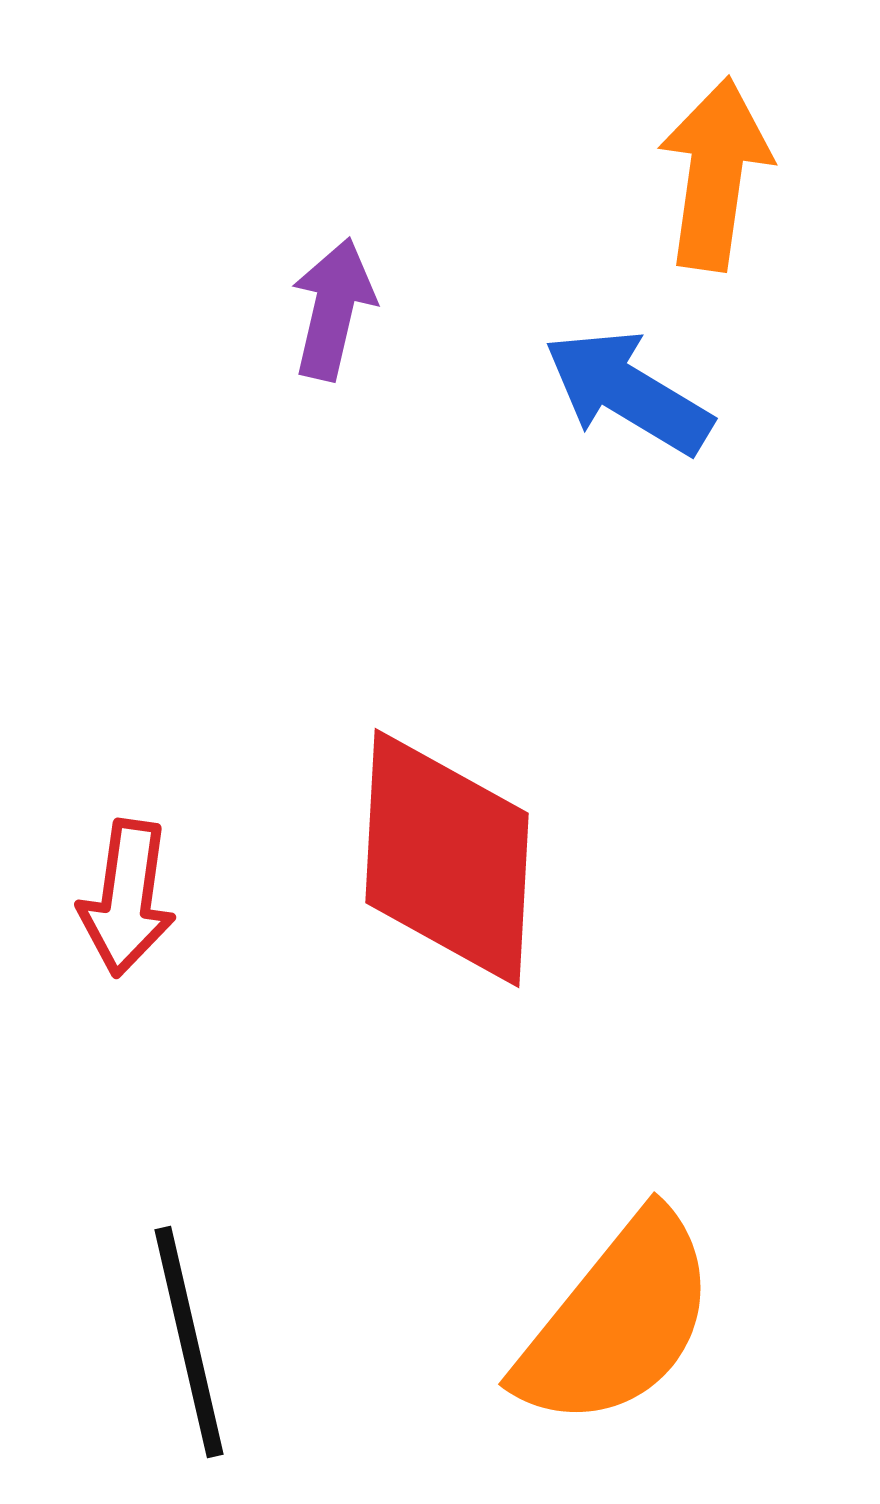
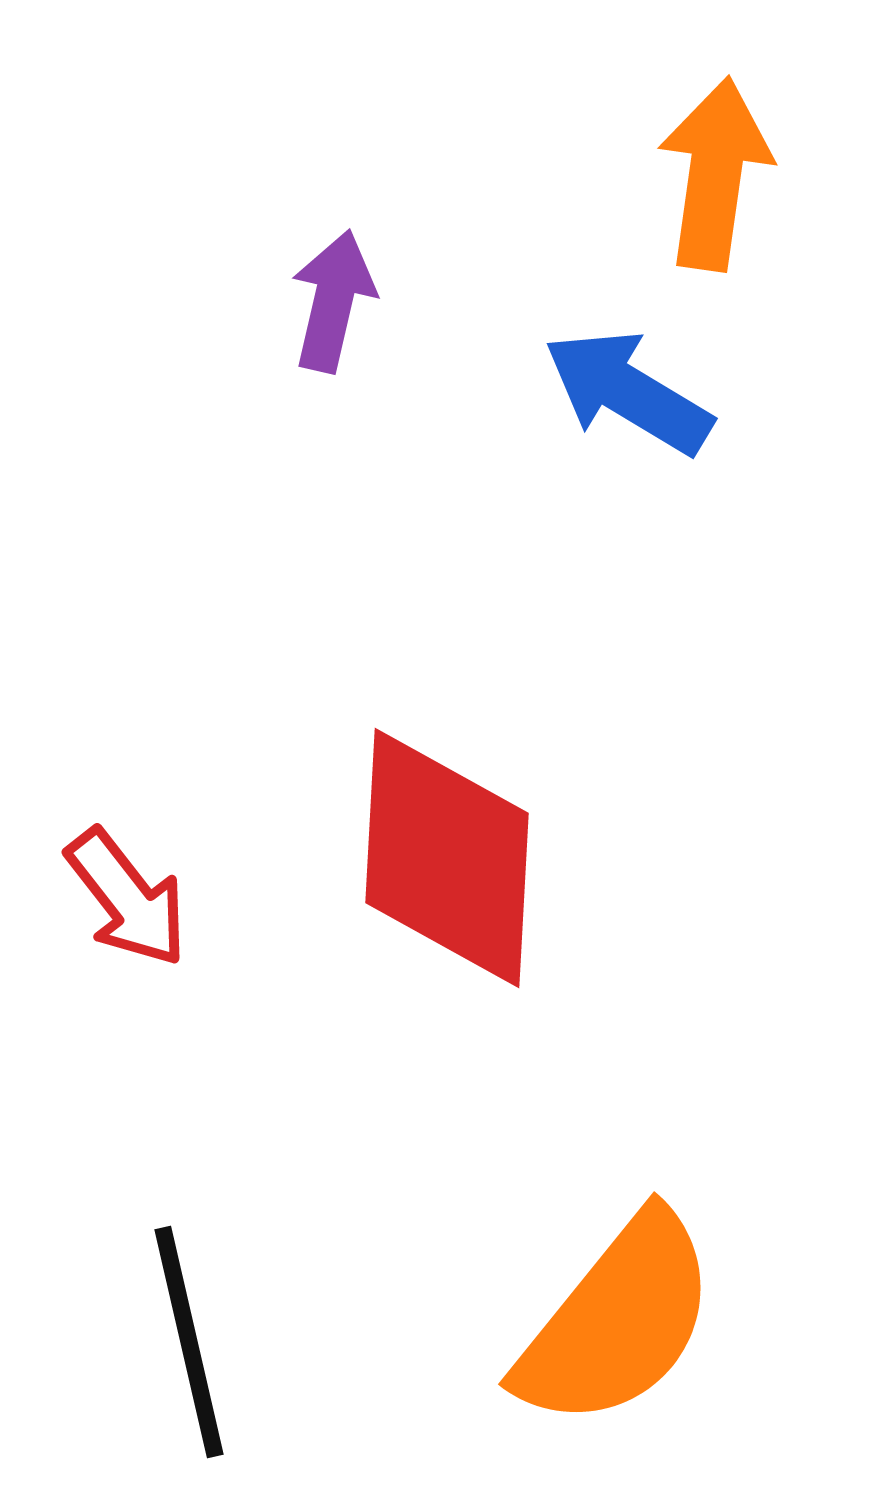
purple arrow: moved 8 px up
red arrow: rotated 46 degrees counterclockwise
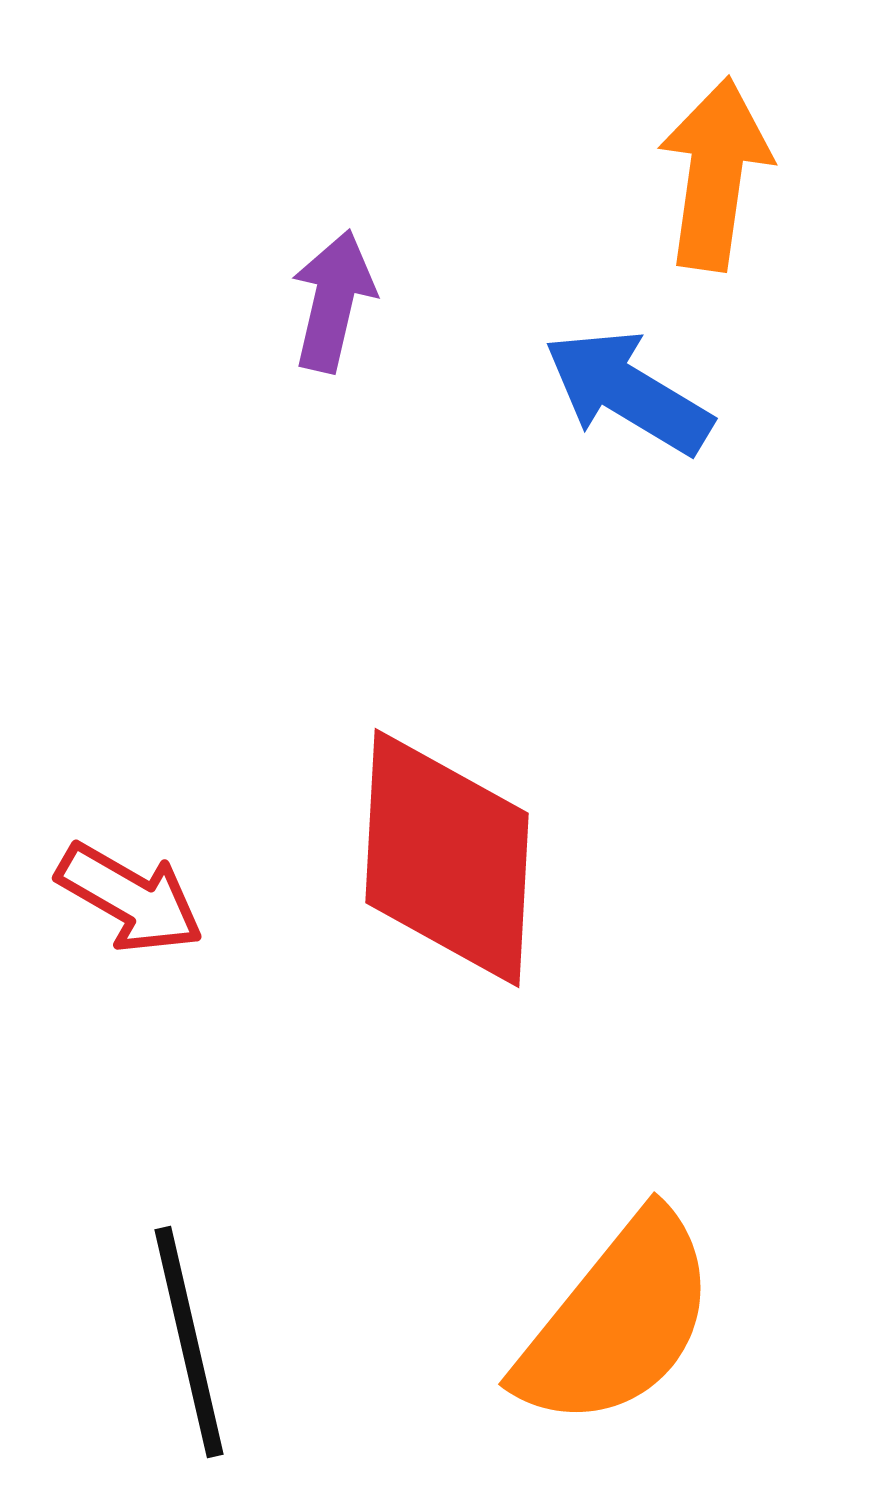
red arrow: moved 3 px right; rotated 22 degrees counterclockwise
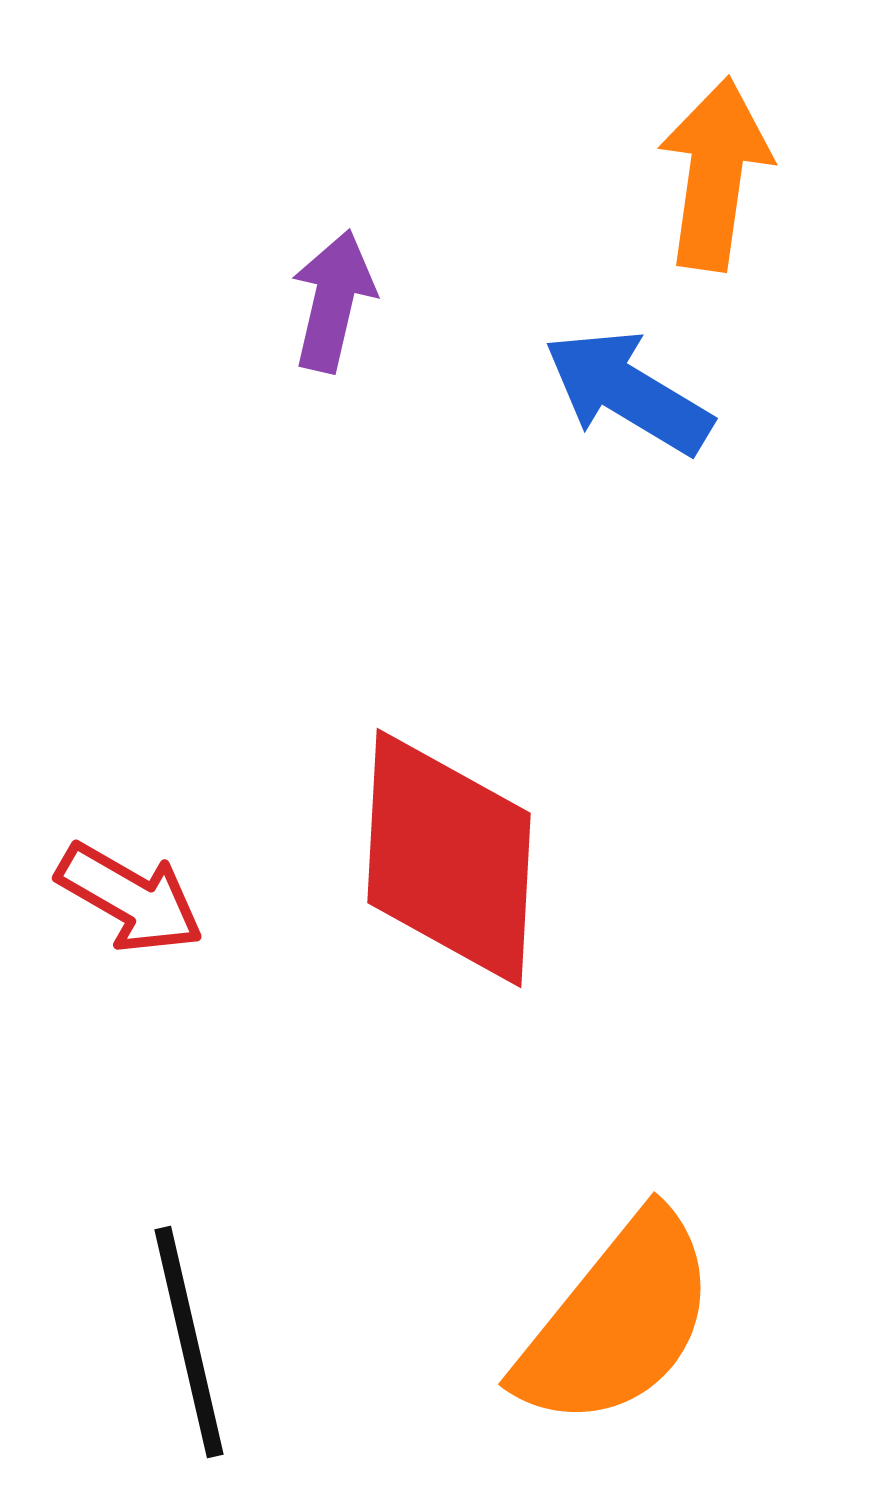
red diamond: moved 2 px right
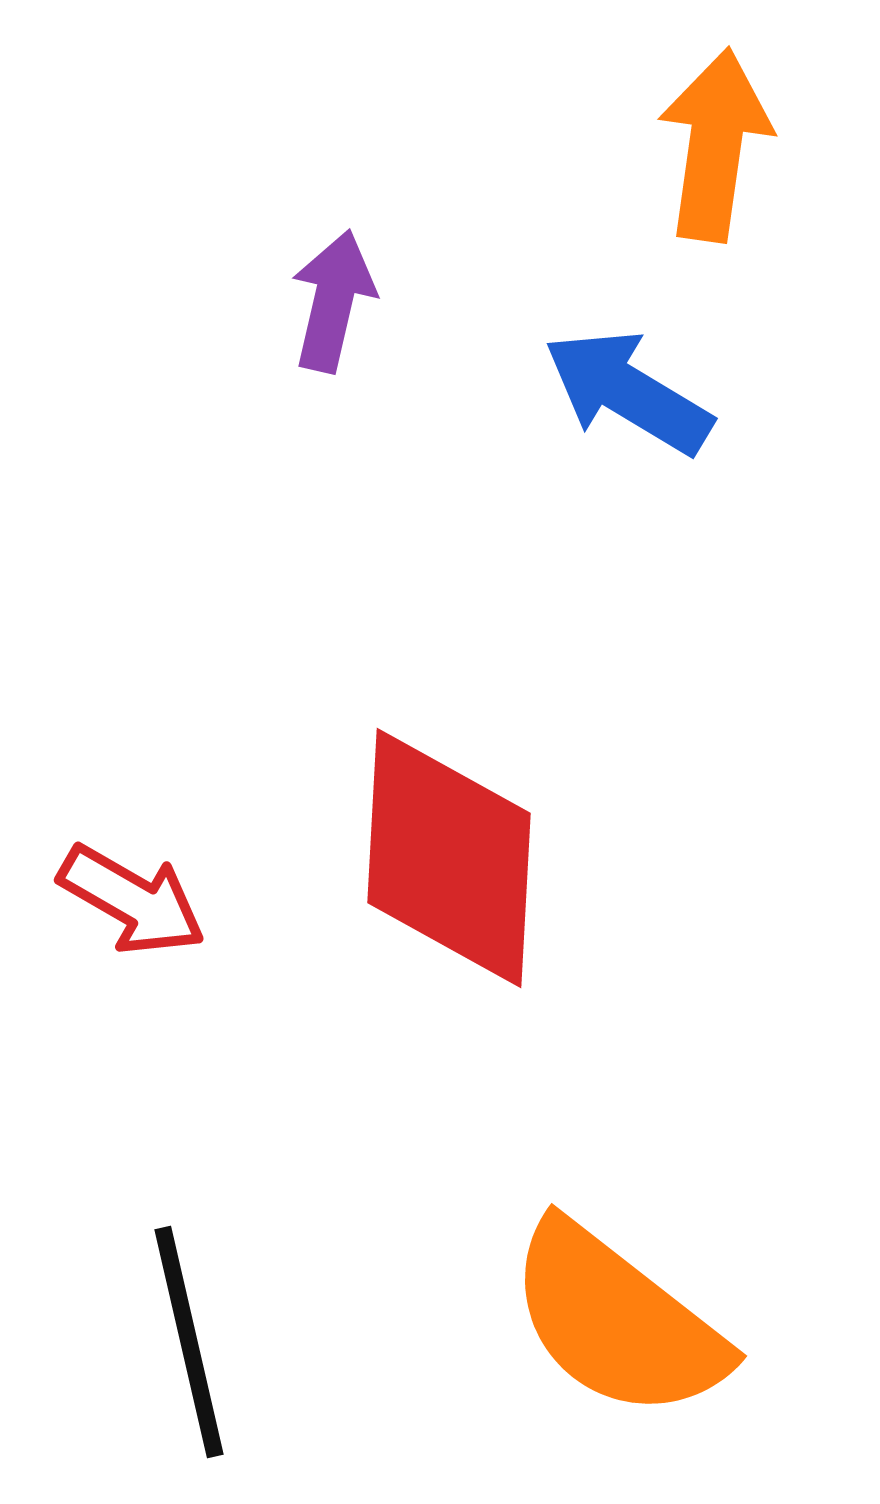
orange arrow: moved 29 px up
red arrow: moved 2 px right, 2 px down
orange semicircle: rotated 89 degrees clockwise
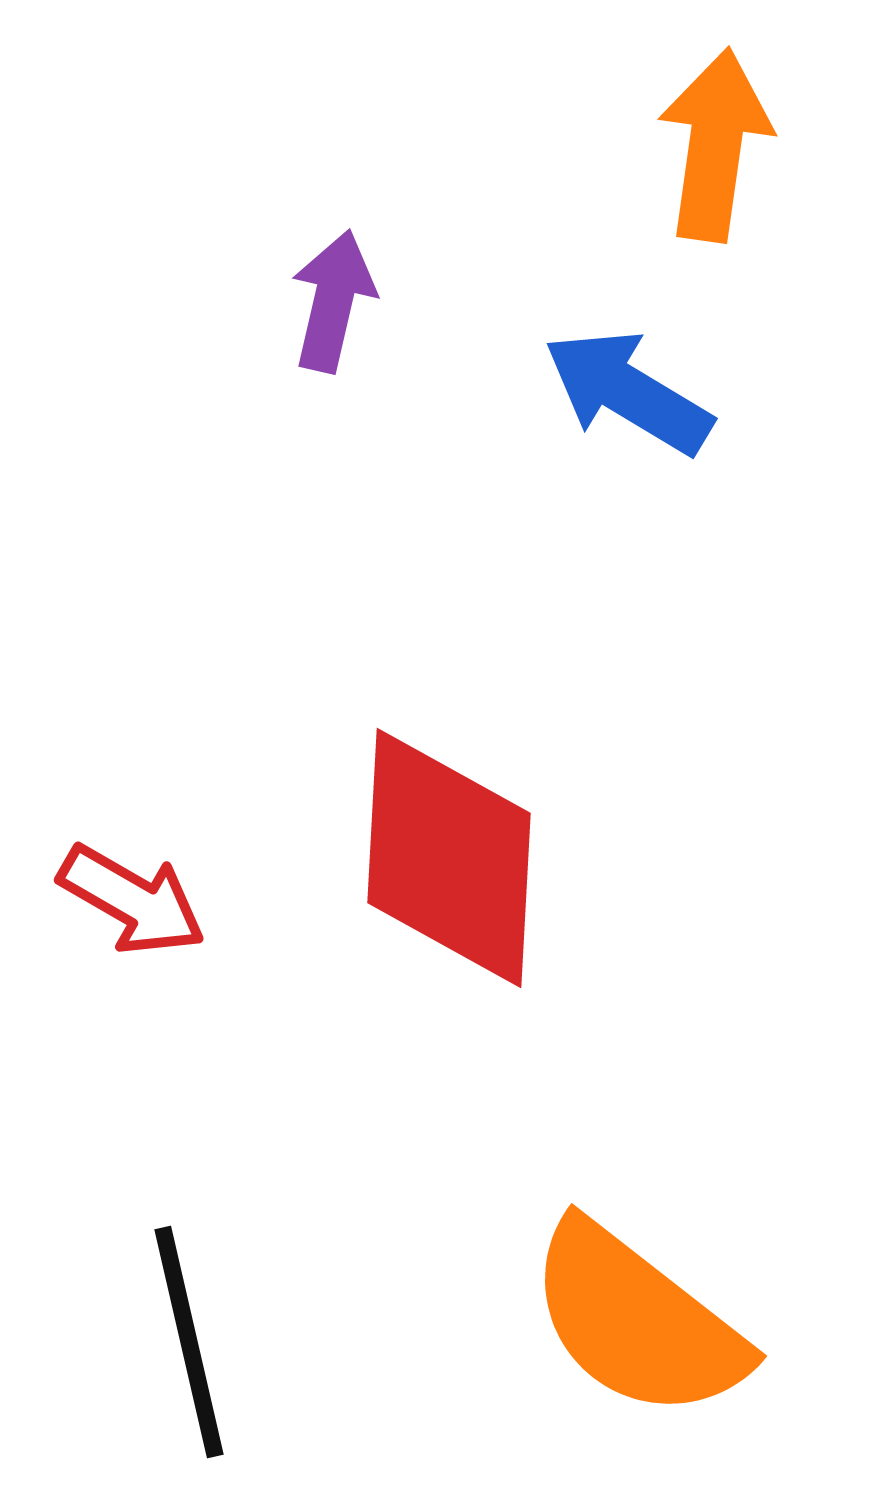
orange semicircle: moved 20 px right
